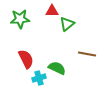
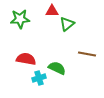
red semicircle: rotated 54 degrees counterclockwise
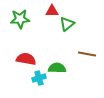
green semicircle: rotated 24 degrees counterclockwise
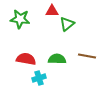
green star: rotated 12 degrees clockwise
brown line: moved 2 px down
green semicircle: moved 9 px up
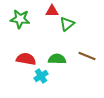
brown line: rotated 12 degrees clockwise
cyan cross: moved 2 px right, 2 px up; rotated 16 degrees counterclockwise
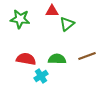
brown line: rotated 42 degrees counterclockwise
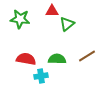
brown line: rotated 12 degrees counterclockwise
cyan cross: rotated 24 degrees clockwise
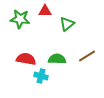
red triangle: moved 7 px left
cyan cross: rotated 24 degrees clockwise
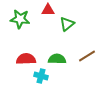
red triangle: moved 3 px right, 1 px up
red semicircle: rotated 12 degrees counterclockwise
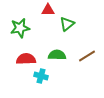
green star: moved 9 px down; rotated 18 degrees counterclockwise
green semicircle: moved 4 px up
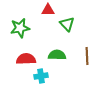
green triangle: rotated 35 degrees counterclockwise
brown line: rotated 60 degrees counterclockwise
cyan cross: rotated 24 degrees counterclockwise
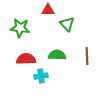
green star: rotated 18 degrees clockwise
